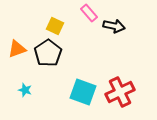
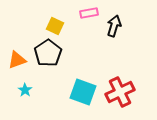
pink rectangle: rotated 60 degrees counterclockwise
black arrow: rotated 85 degrees counterclockwise
orange triangle: moved 11 px down
cyan star: rotated 16 degrees clockwise
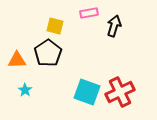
yellow square: rotated 12 degrees counterclockwise
orange triangle: rotated 18 degrees clockwise
cyan square: moved 4 px right
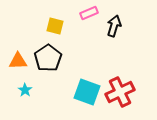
pink rectangle: rotated 12 degrees counterclockwise
black pentagon: moved 5 px down
orange triangle: moved 1 px right, 1 px down
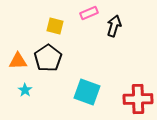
red cross: moved 18 px right, 7 px down; rotated 24 degrees clockwise
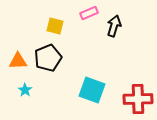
black pentagon: rotated 12 degrees clockwise
cyan square: moved 5 px right, 2 px up
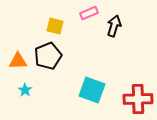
black pentagon: moved 2 px up
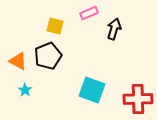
black arrow: moved 3 px down
orange triangle: rotated 30 degrees clockwise
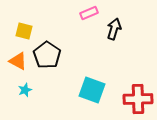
yellow square: moved 31 px left, 5 px down
black pentagon: moved 1 px left, 1 px up; rotated 16 degrees counterclockwise
cyan star: rotated 16 degrees clockwise
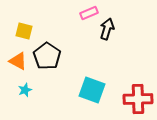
black arrow: moved 7 px left
black pentagon: moved 1 px down
